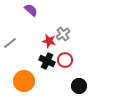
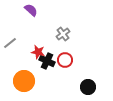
red star: moved 11 px left, 11 px down
black circle: moved 9 px right, 1 px down
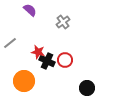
purple semicircle: moved 1 px left
gray cross: moved 12 px up
black circle: moved 1 px left, 1 px down
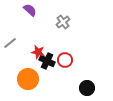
orange circle: moved 4 px right, 2 px up
